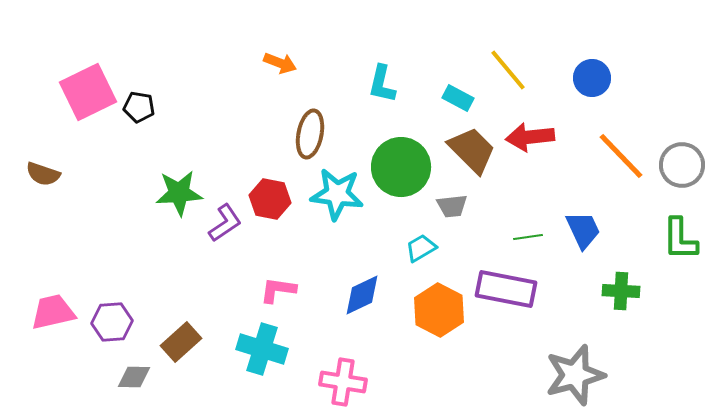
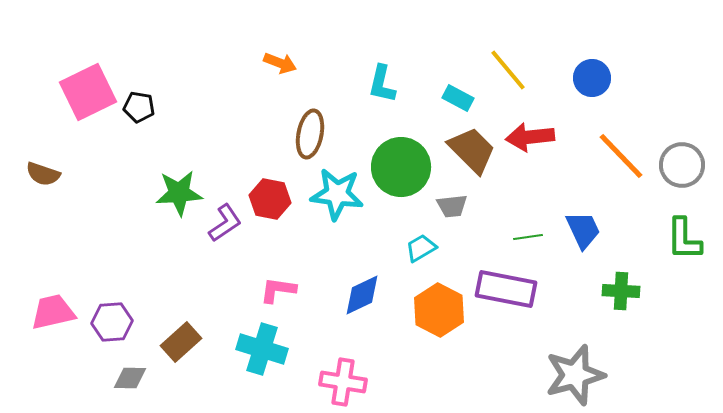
green L-shape: moved 4 px right
gray diamond: moved 4 px left, 1 px down
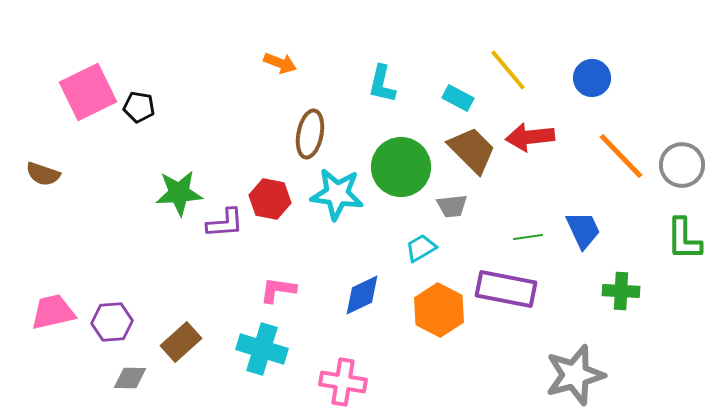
purple L-shape: rotated 30 degrees clockwise
